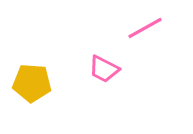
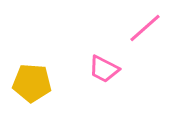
pink line: rotated 12 degrees counterclockwise
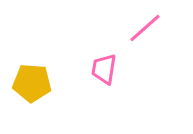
pink trapezoid: rotated 72 degrees clockwise
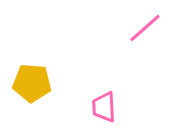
pink trapezoid: moved 38 px down; rotated 12 degrees counterclockwise
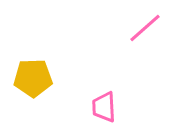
yellow pentagon: moved 1 px right, 5 px up; rotated 6 degrees counterclockwise
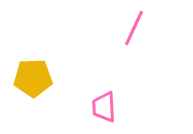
pink line: moved 11 px left; rotated 24 degrees counterclockwise
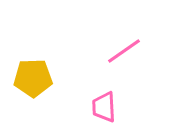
pink line: moved 10 px left, 23 px down; rotated 30 degrees clockwise
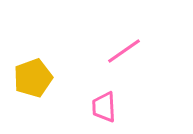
yellow pentagon: rotated 18 degrees counterclockwise
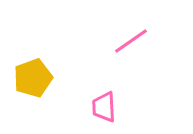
pink line: moved 7 px right, 10 px up
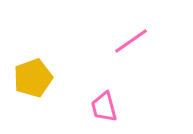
pink trapezoid: rotated 12 degrees counterclockwise
